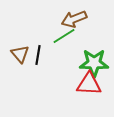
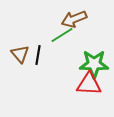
green line: moved 2 px left, 1 px up
green star: moved 1 px down
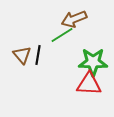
brown triangle: moved 2 px right, 1 px down
green star: moved 1 px left, 2 px up
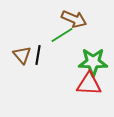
brown arrow: rotated 135 degrees counterclockwise
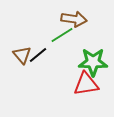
brown arrow: rotated 15 degrees counterclockwise
black line: rotated 42 degrees clockwise
red triangle: moved 3 px left; rotated 12 degrees counterclockwise
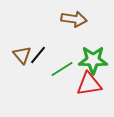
green line: moved 34 px down
black line: rotated 12 degrees counterclockwise
green star: moved 2 px up
red triangle: moved 3 px right
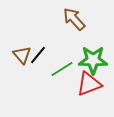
brown arrow: rotated 140 degrees counterclockwise
red triangle: rotated 12 degrees counterclockwise
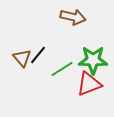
brown arrow: moved 1 px left, 2 px up; rotated 145 degrees clockwise
brown triangle: moved 3 px down
